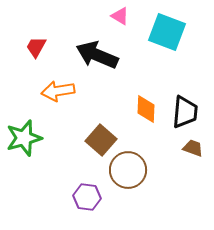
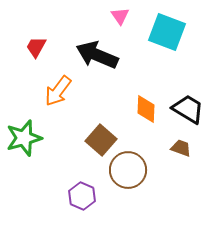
pink triangle: rotated 24 degrees clockwise
orange arrow: rotated 44 degrees counterclockwise
black trapezoid: moved 3 px right, 3 px up; rotated 64 degrees counterclockwise
brown trapezoid: moved 12 px left
purple hexagon: moved 5 px left, 1 px up; rotated 16 degrees clockwise
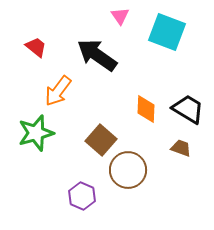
red trapezoid: rotated 100 degrees clockwise
black arrow: rotated 12 degrees clockwise
green star: moved 12 px right, 5 px up
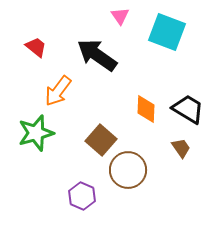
brown trapezoid: rotated 35 degrees clockwise
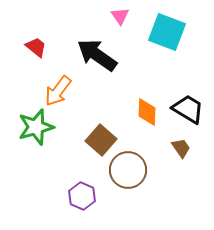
orange diamond: moved 1 px right, 3 px down
green star: moved 6 px up
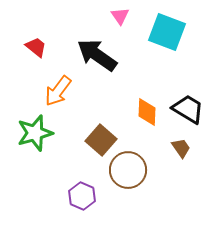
green star: moved 1 px left, 6 px down
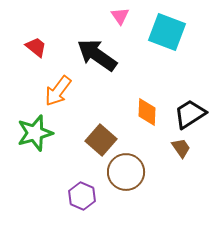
black trapezoid: moved 2 px right, 5 px down; rotated 64 degrees counterclockwise
brown circle: moved 2 px left, 2 px down
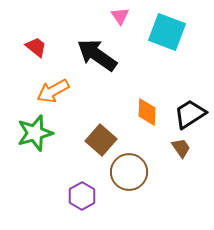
orange arrow: moved 5 px left; rotated 24 degrees clockwise
brown circle: moved 3 px right
purple hexagon: rotated 8 degrees clockwise
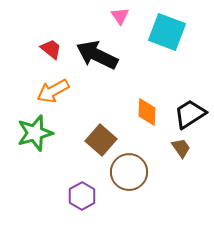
red trapezoid: moved 15 px right, 2 px down
black arrow: rotated 9 degrees counterclockwise
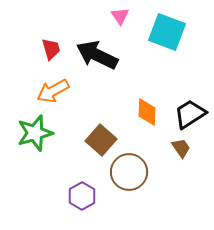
red trapezoid: rotated 35 degrees clockwise
